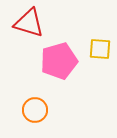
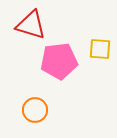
red triangle: moved 2 px right, 2 px down
pink pentagon: rotated 9 degrees clockwise
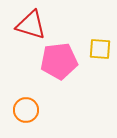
orange circle: moved 9 px left
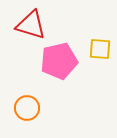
pink pentagon: rotated 6 degrees counterclockwise
orange circle: moved 1 px right, 2 px up
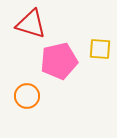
red triangle: moved 1 px up
orange circle: moved 12 px up
